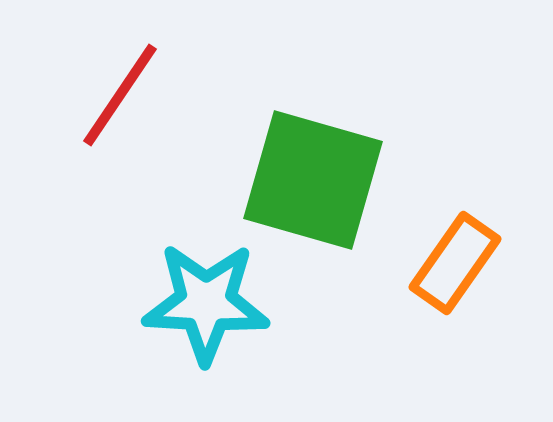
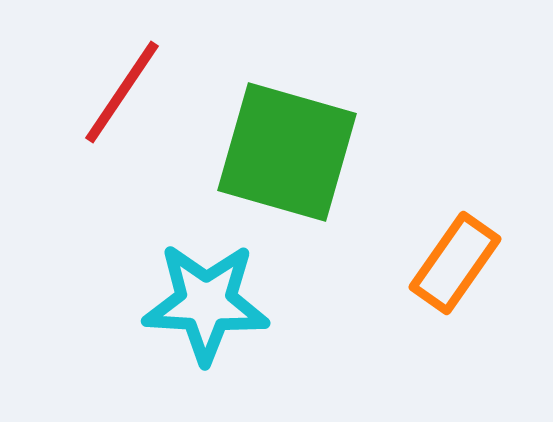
red line: moved 2 px right, 3 px up
green square: moved 26 px left, 28 px up
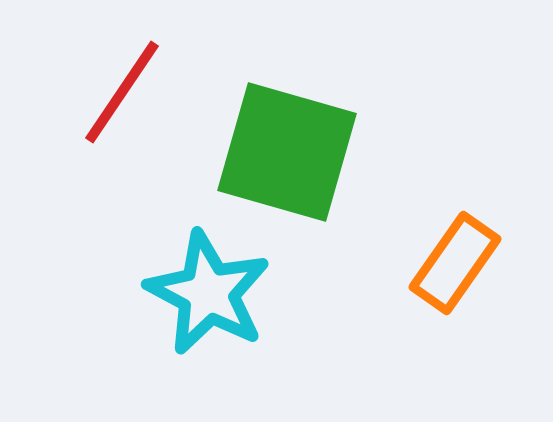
cyan star: moved 2 px right, 10 px up; rotated 25 degrees clockwise
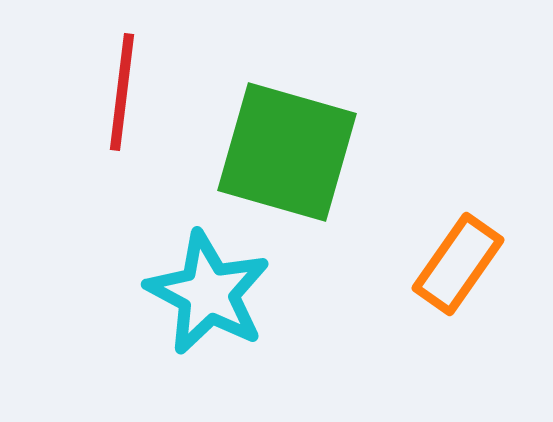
red line: rotated 27 degrees counterclockwise
orange rectangle: moved 3 px right, 1 px down
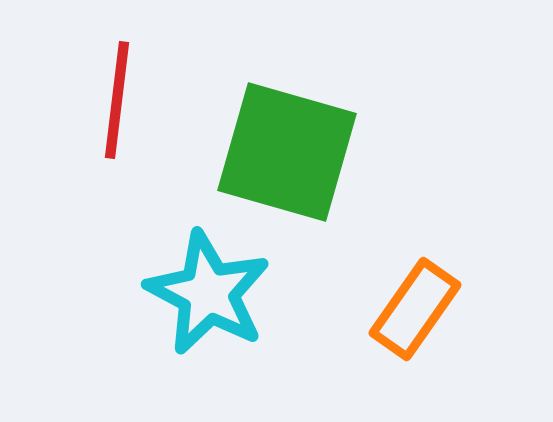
red line: moved 5 px left, 8 px down
orange rectangle: moved 43 px left, 45 px down
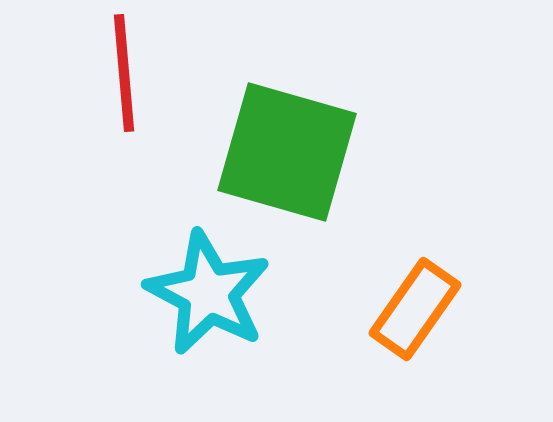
red line: moved 7 px right, 27 px up; rotated 12 degrees counterclockwise
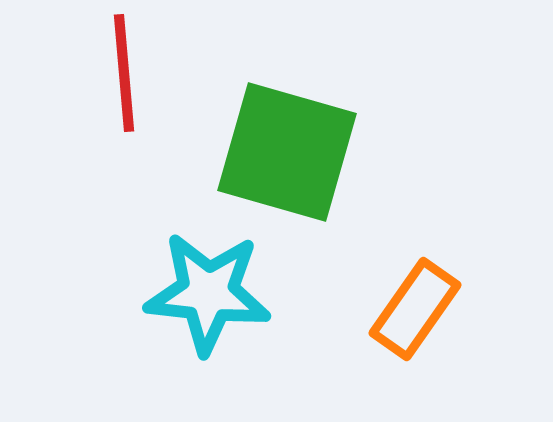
cyan star: rotated 22 degrees counterclockwise
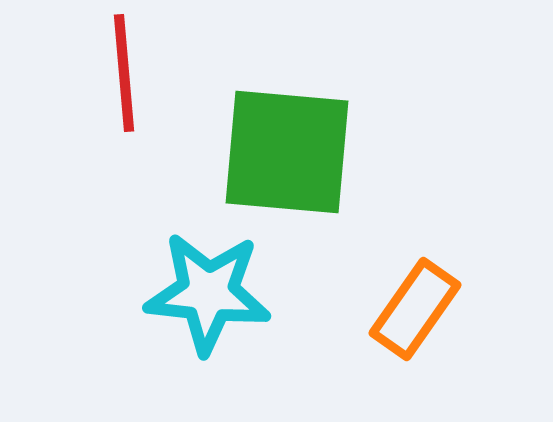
green square: rotated 11 degrees counterclockwise
